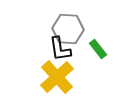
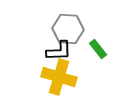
black L-shape: moved 1 px left, 2 px down; rotated 84 degrees counterclockwise
yellow cross: moved 2 px right; rotated 32 degrees counterclockwise
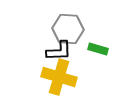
green rectangle: rotated 36 degrees counterclockwise
